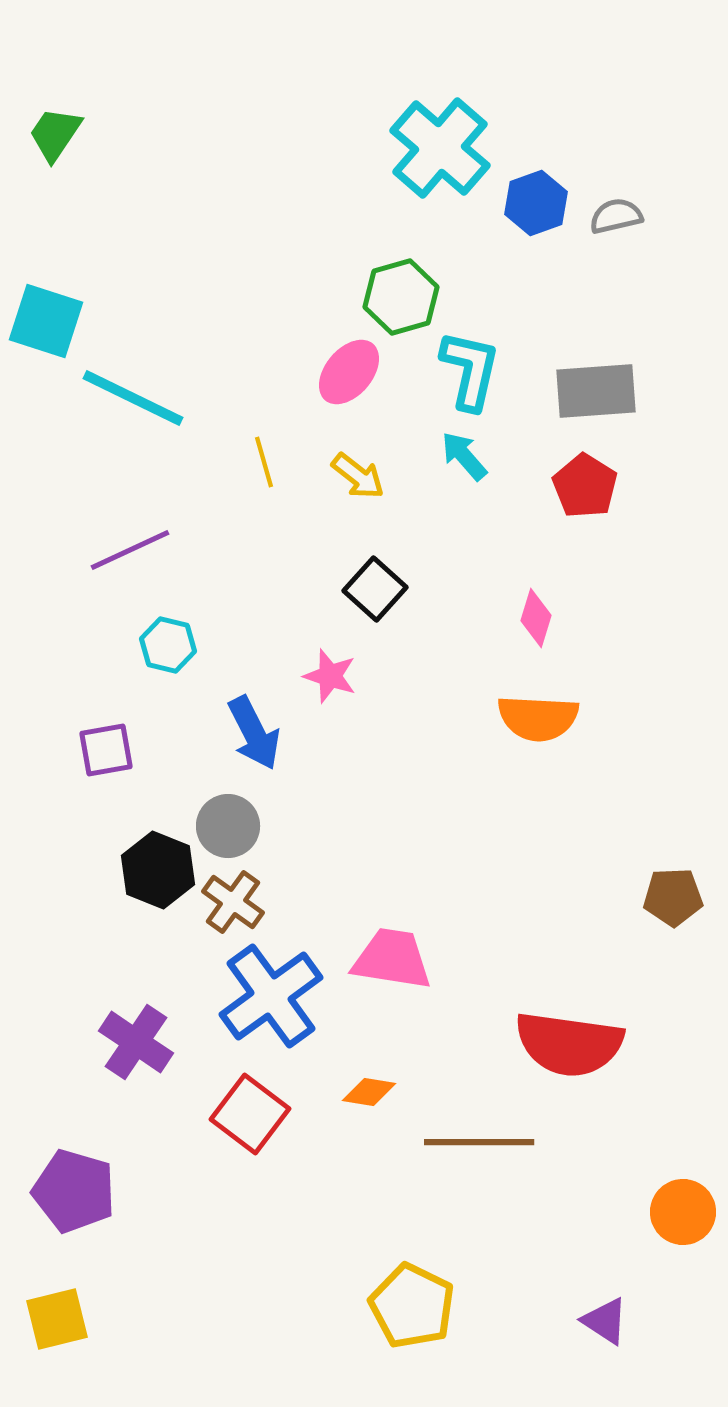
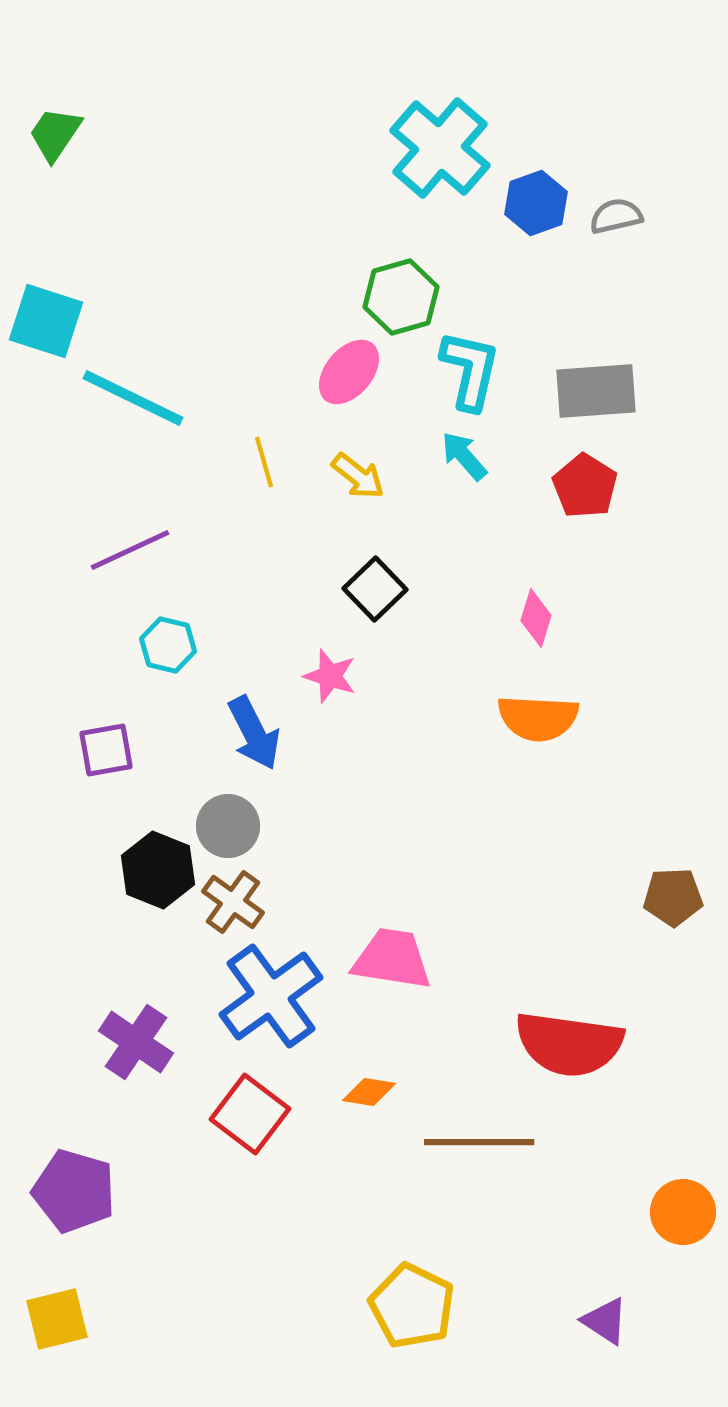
black square: rotated 4 degrees clockwise
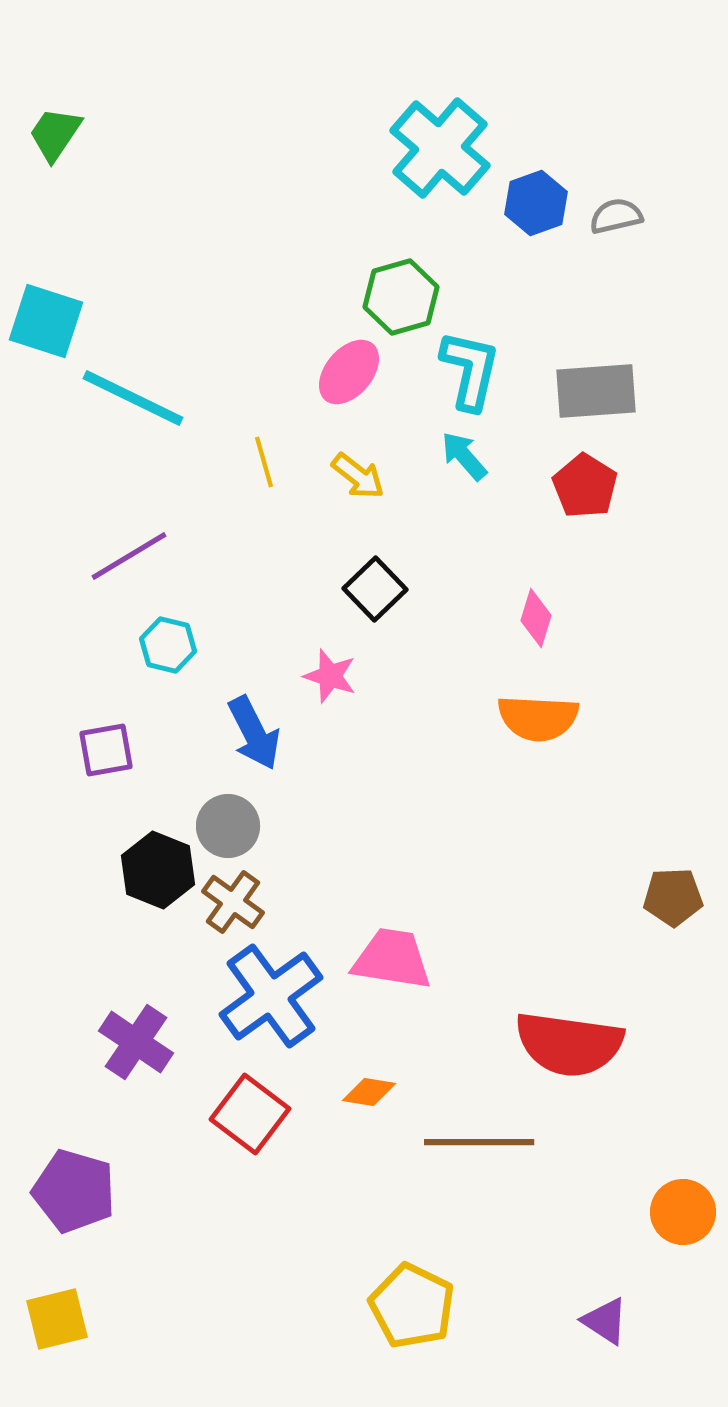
purple line: moved 1 px left, 6 px down; rotated 6 degrees counterclockwise
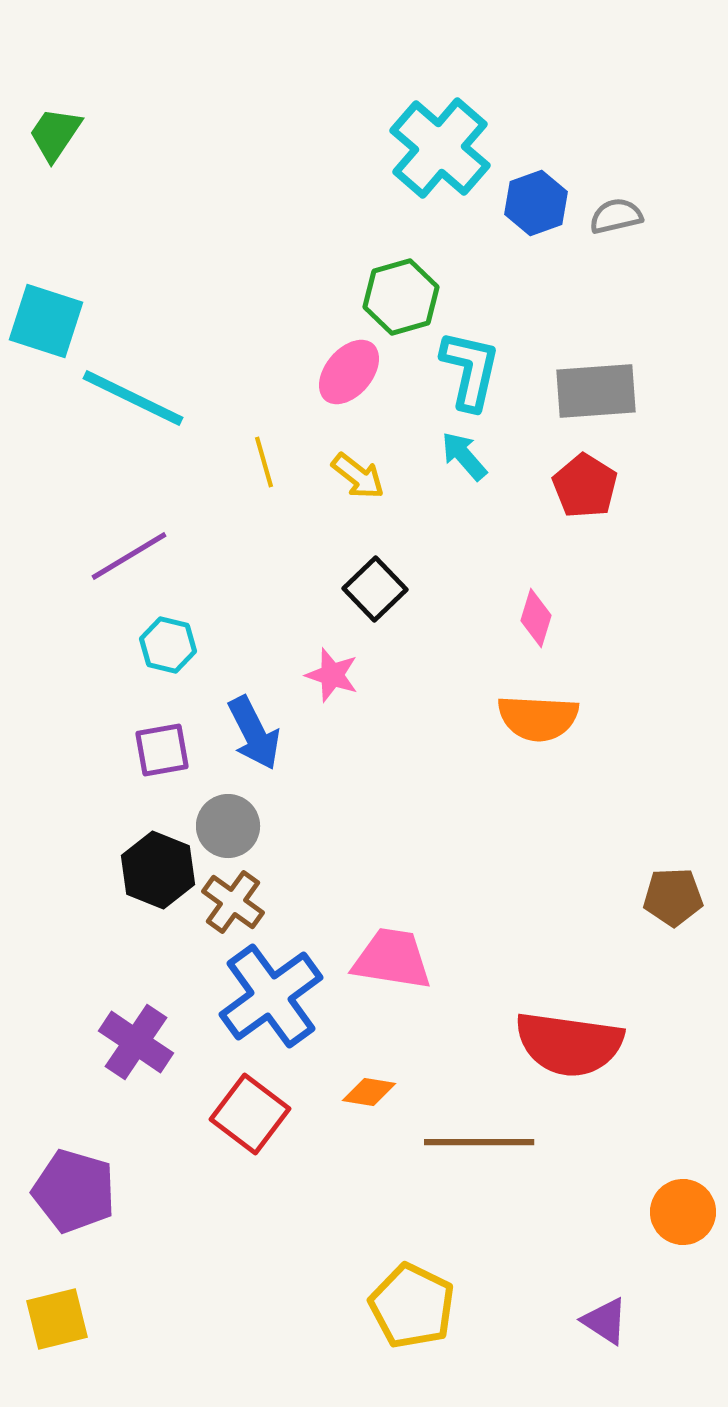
pink star: moved 2 px right, 1 px up
purple square: moved 56 px right
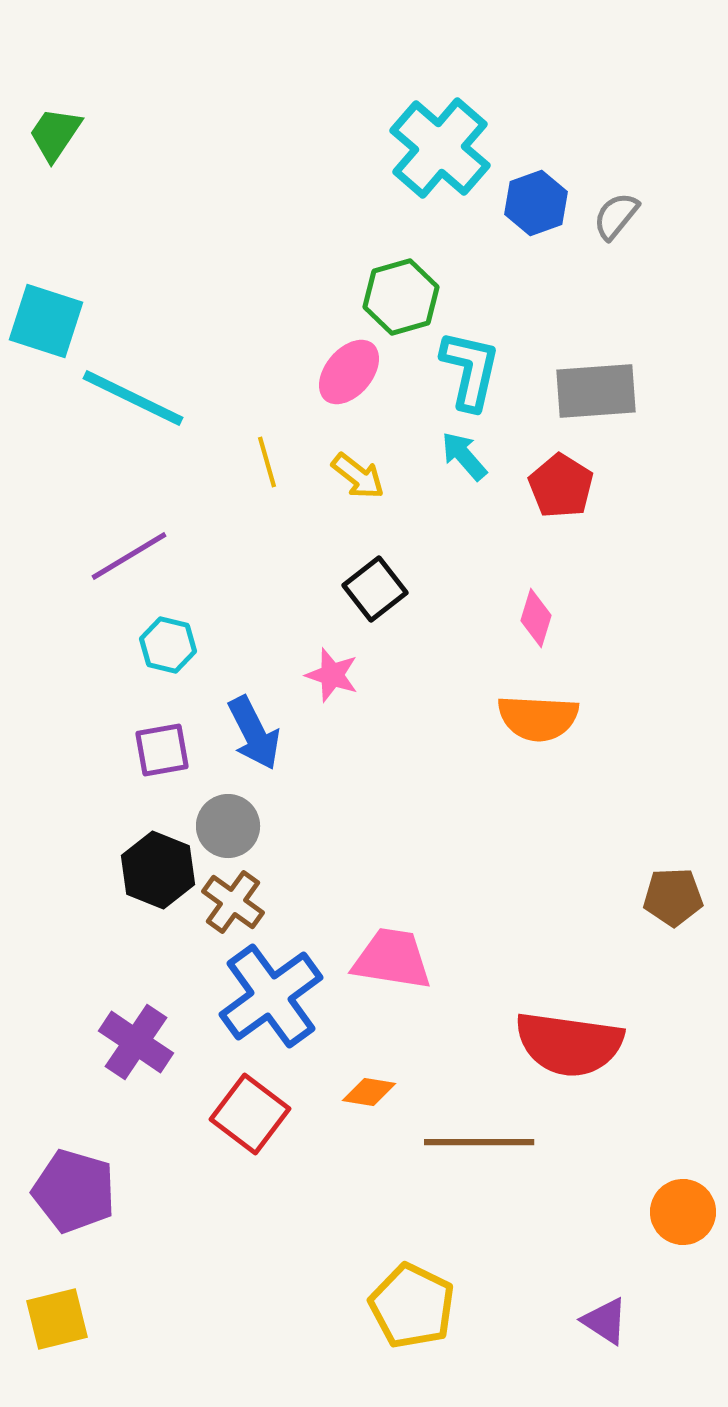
gray semicircle: rotated 38 degrees counterclockwise
yellow line: moved 3 px right
red pentagon: moved 24 px left
black square: rotated 6 degrees clockwise
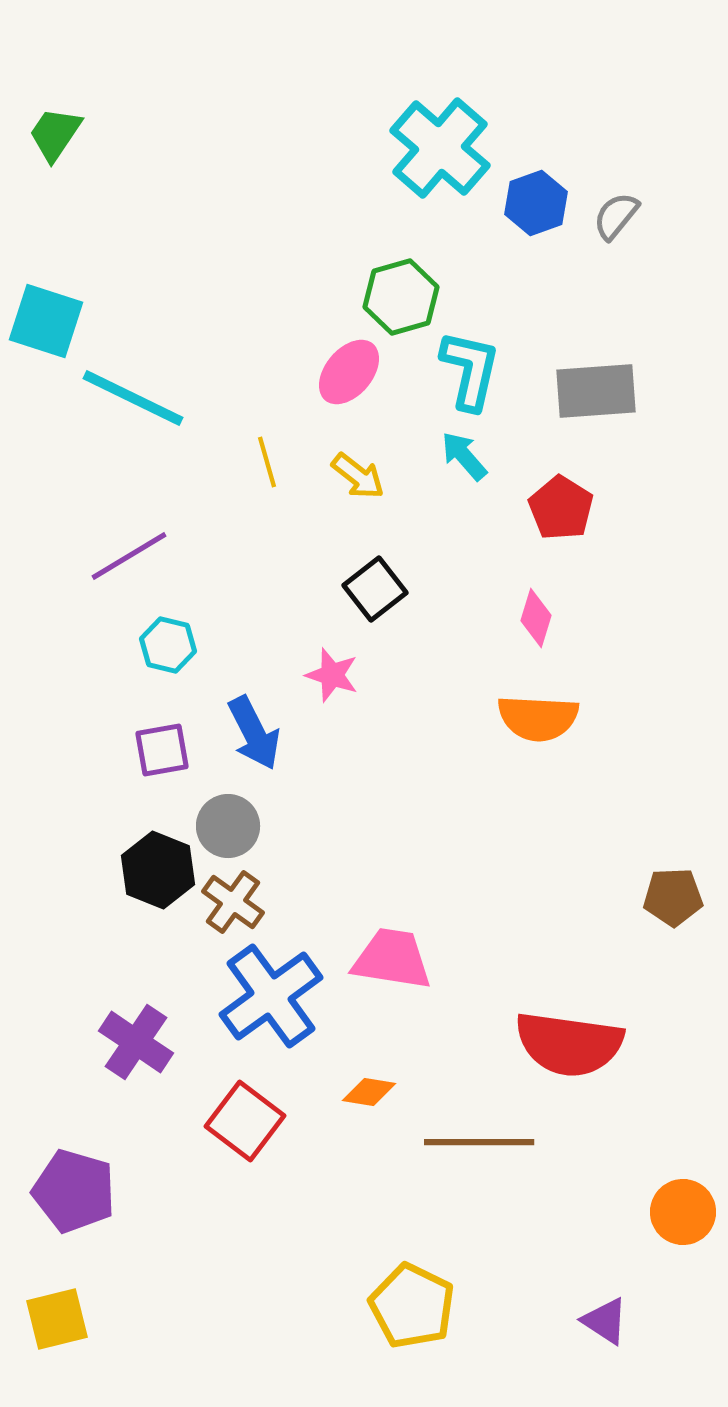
red pentagon: moved 22 px down
red square: moved 5 px left, 7 px down
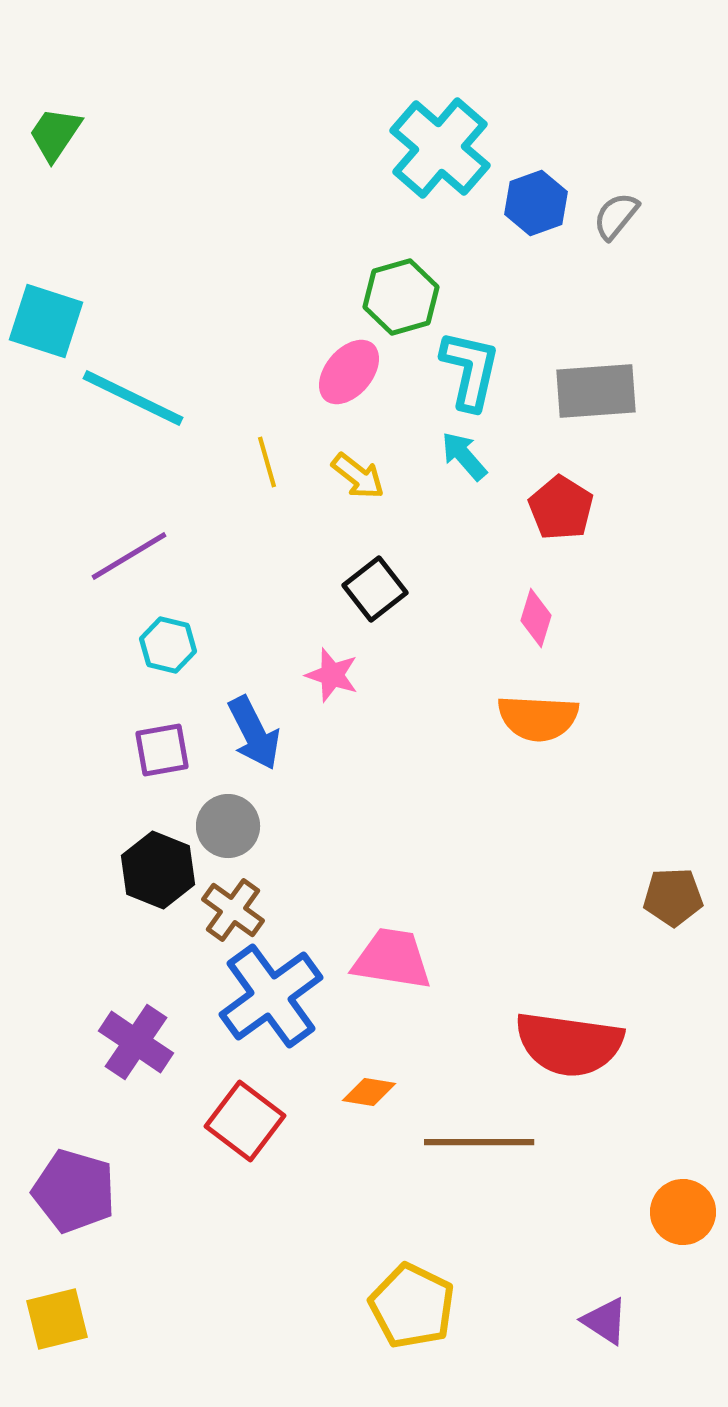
brown cross: moved 8 px down
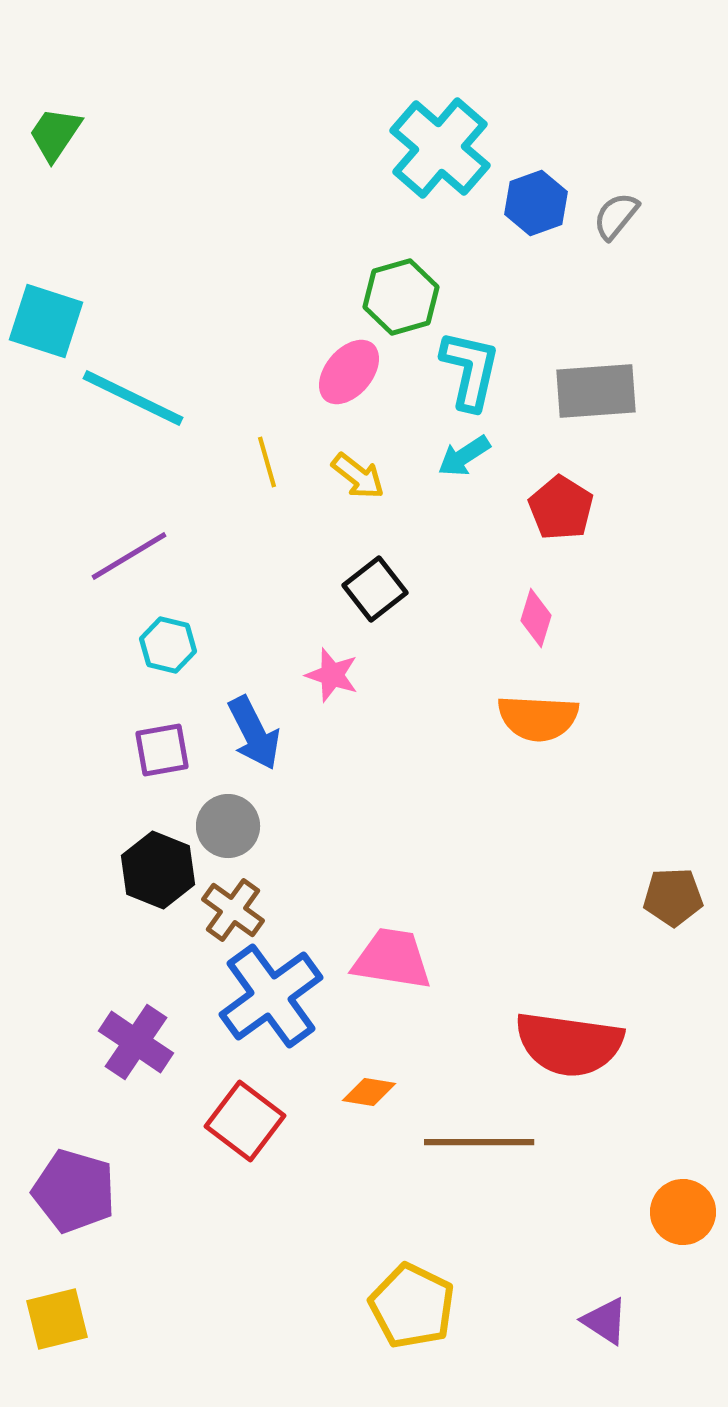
cyan arrow: rotated 82 degrees counterclockwise
